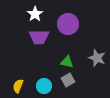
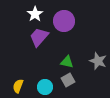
purple circle: moved 4 px left, 3 px up
purple trapezoid: rotated 130 degrees clockwise
gray star: moved 1 px right, 3 px down
cyan circle: moved 1 px right, 1 px down
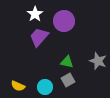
yellow semicircle: rotated 88 degrees counterclockwise
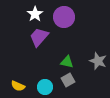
purple circle: moved 4 px up
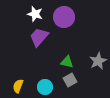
white star: rotated 21 degrees counterclockwise
gray star: rotated 24 degrees clockwise
gray square: moved 2 px right
yellow semicircle: rotated 88 degrees clockwise
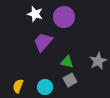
purple trapezoid: moved 4 px right, 5 px down
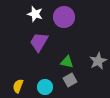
purple trapezoid: moved 4 px left; rotated 10 degrees counterclockwise
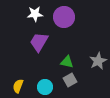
white star: rotated 21 degrees counterclockwise
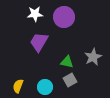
gray star: moved 5 px left, 4 px up
